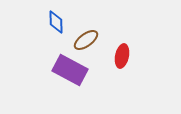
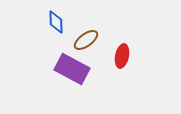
purple rectangle: moved 2 px right, 1 px up
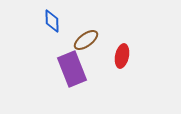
blue diamond: moved 4 px left, 1 px up
purple rectangle: rotated 40 degrees clockwise
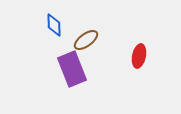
blue diamond: moved 2 px right, 4 px down
red ellipse: moved 17 px right
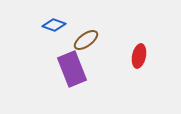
blue diamond: rotated 70 degrees counterclockwise
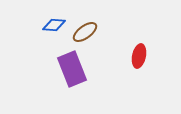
blue diamond: rotated 15 degrees counterclockwise
brown ellipse: moved 1 px left, 8 px up
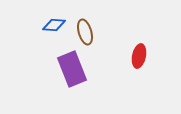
brown ellipse: rotated 70 degrees counterclockwise
